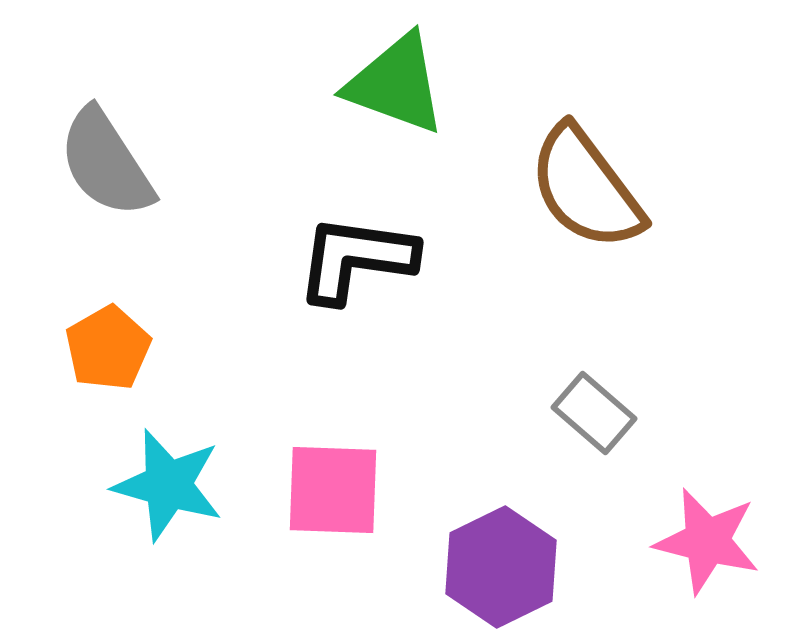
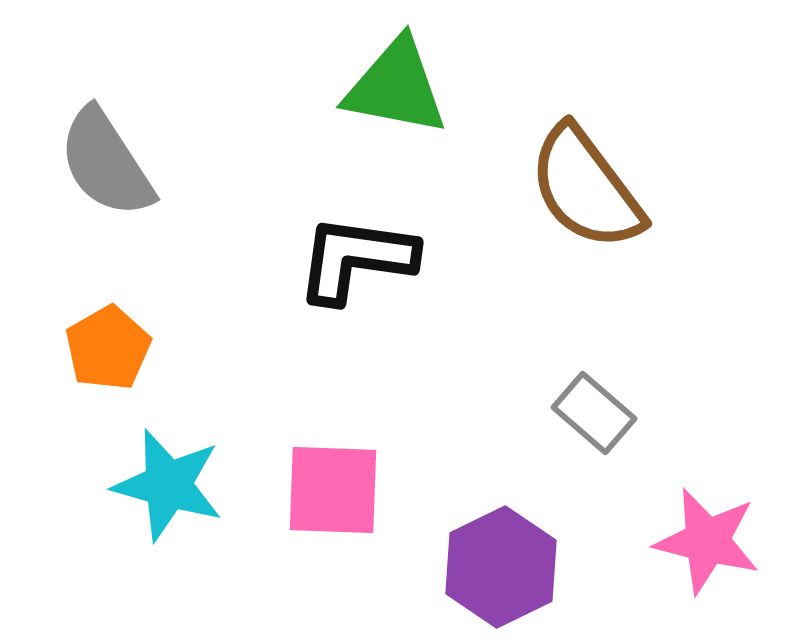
green triangle: moved 3 px down; rotated 9 degrees counterclockwise
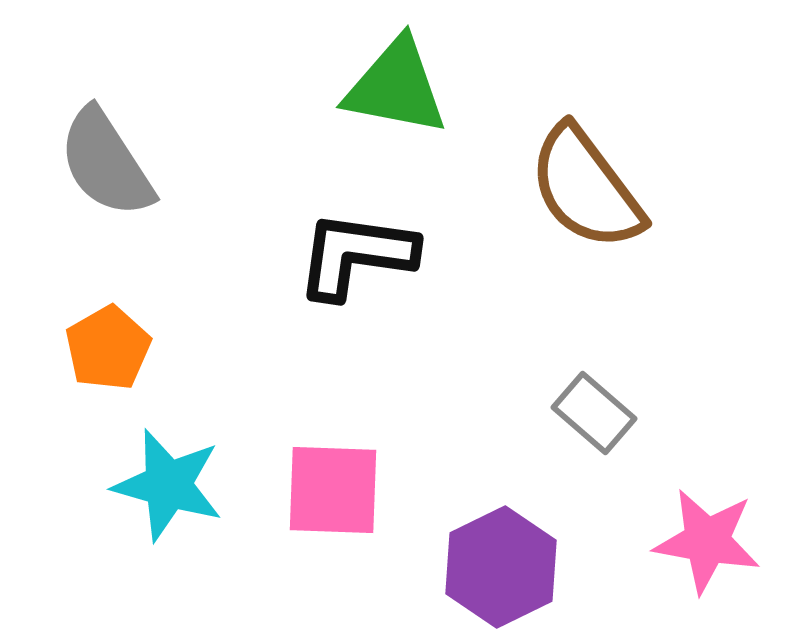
black L-shape: moved 4 px up
pink star: rotated 4 degrees counterclockwise
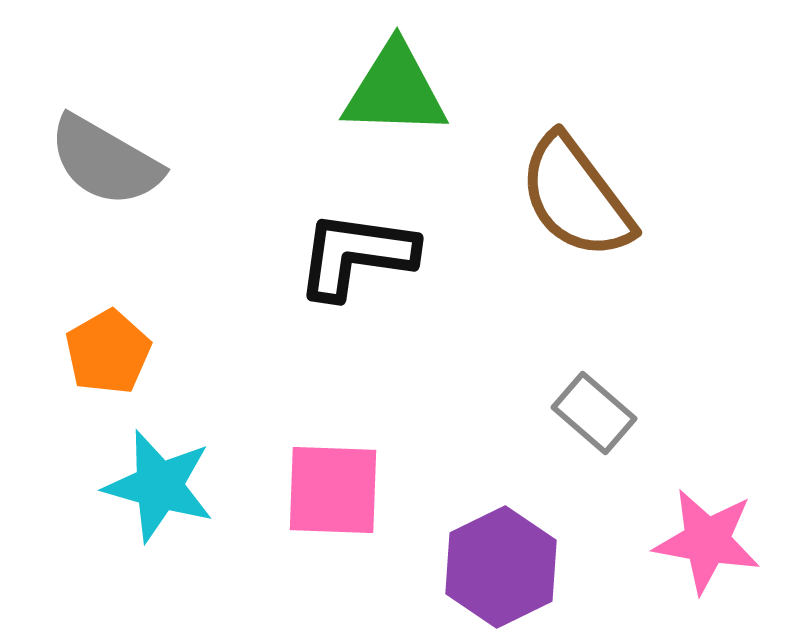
green triangle: moved 1 px left, 3 px down; rotated 9 degrees counterclockwise
gray semicircle: moved 1 px left, 2 px up; rotated 27 degrees counterclockwise
brown semicircle: moved 10 px left, 9 px down
orange pentagon: moved 4 px down
cyan star: moved 9 px left, 1 px down
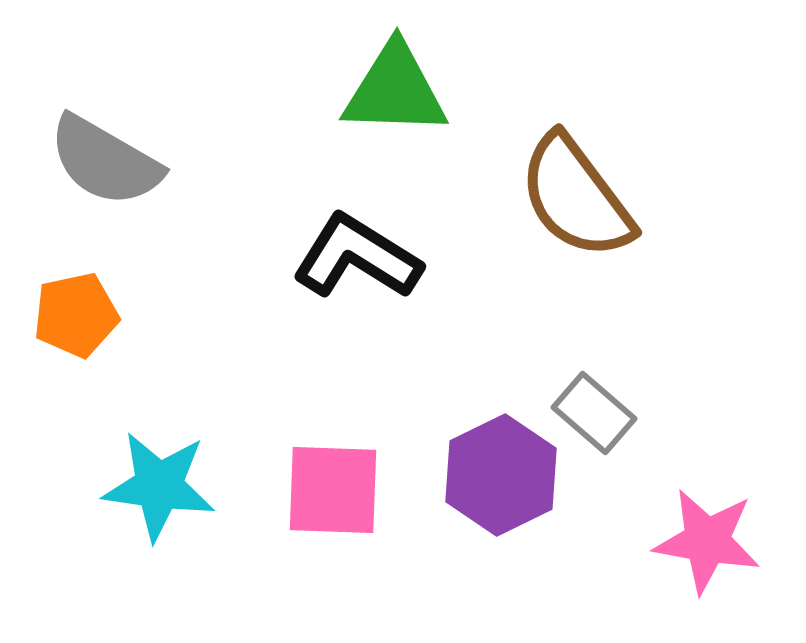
black L-shape: moved 1 px right, 2 px down; rotated 24 degrees clockwise
orange pentagon: moved 32 px left, 37 px up; rotated 18 degrees clockwise
cyan star: rotated 8 degrees counterclockwise
purple hexagon: moved 92 px up
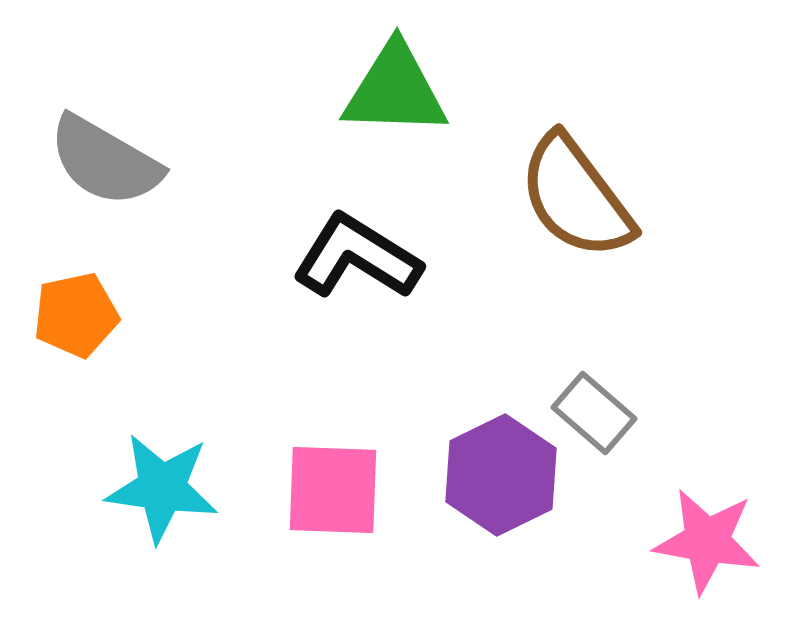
cyan star: moved 3 px right, 2 px down
